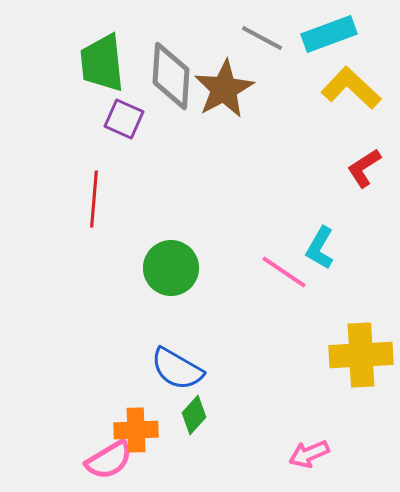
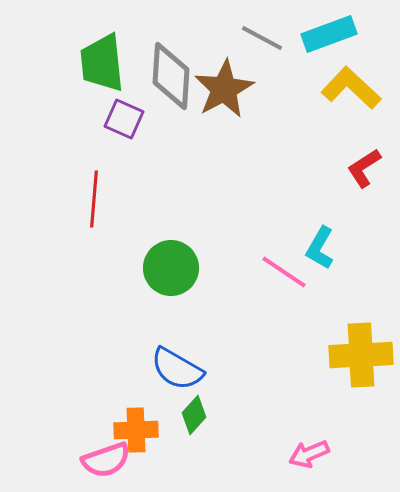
pink semicircle: moved 3 px left; rotated 12 degrees clockwise
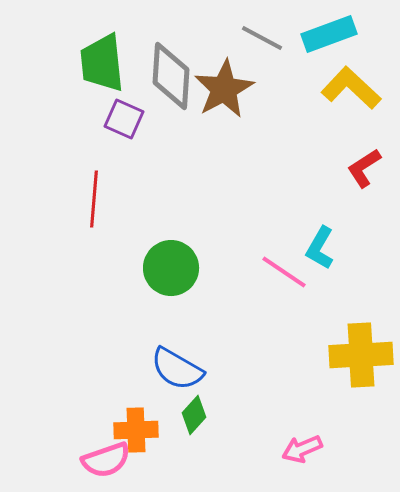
pink arrow: moved 7 px left, 5 px up
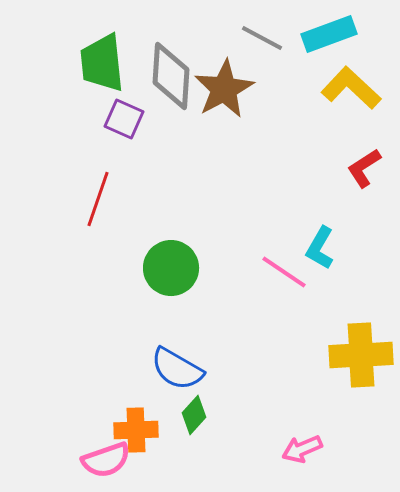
red line: moved 4 px right; rotated 14 degrees clockwise
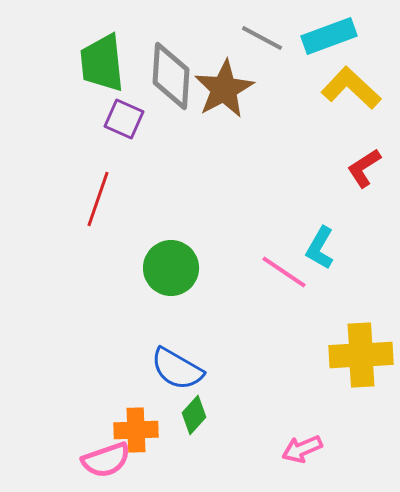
cyan rectangle: moved 2 px down
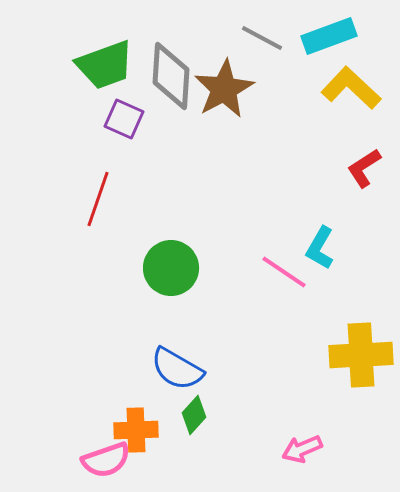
green trapezoid: moved 3 px right, 2 px down; rotated 104 degrees counterclockwise
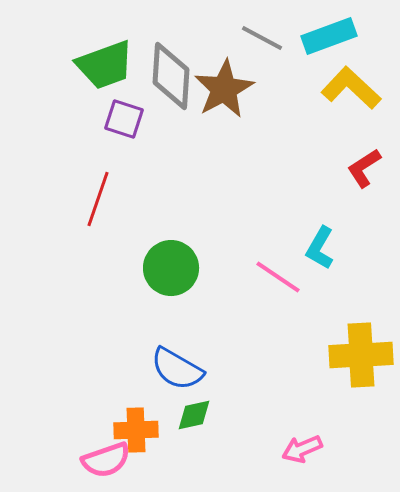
purple square: rotated 6 degrees counterclockwise
pink line: moved 6 px left, 5 px down
green diamond: rotated 36 degrees clockwise
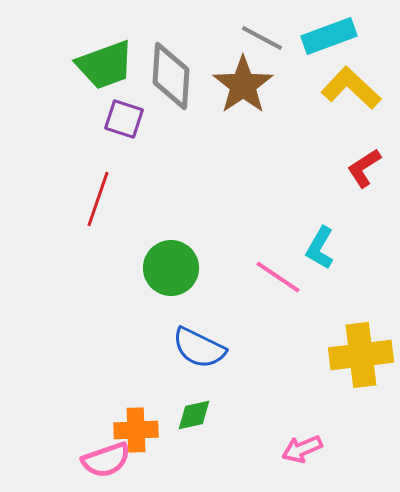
brown star: moved 19 px right, 4 px up; rotated 6 degrees counterclockwise
yellow cross: rotated 4 degrees counterclockwise
blue semicircle: moved 22 px right, 21 px up; rotated 4 degrees counterclockwise
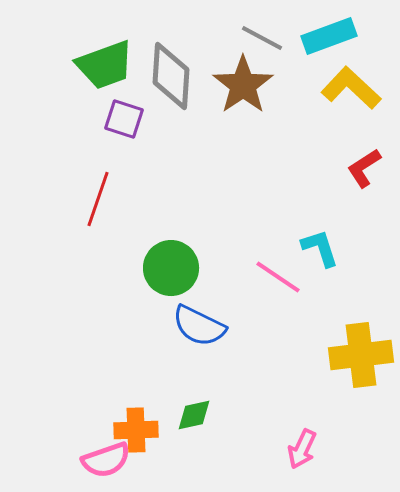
cyan L-shape: rotated 132 degrees clockwise
blue semicircle: moved 22 px up
pink arrow: rotated 42 degrees counterclockwise
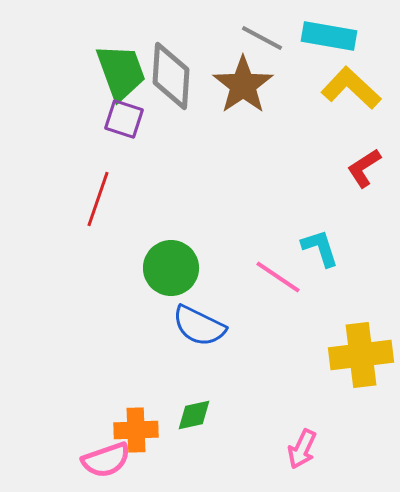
cyan rectangle: rotated 30 degrees clockwise
green trapezoid: moved 16 px right, 7 px down; rotated 90 degrees counterclockwise
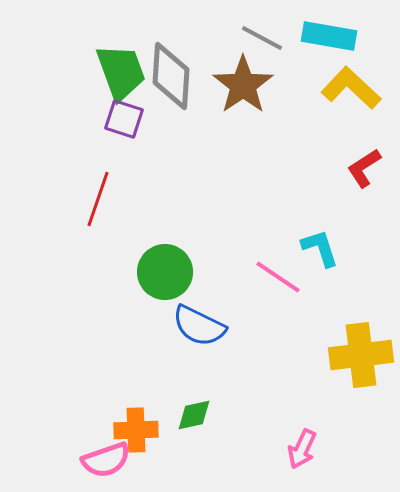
green circle: moved 6 px left, 4 px down
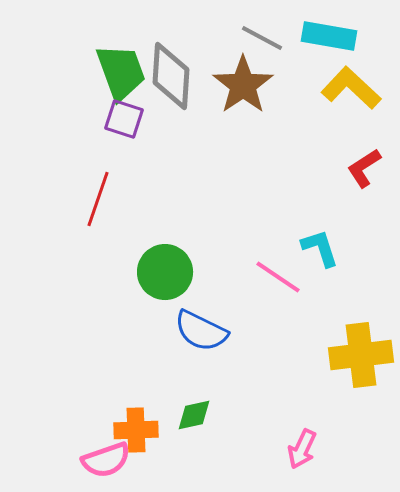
blue semicircle: moved 2 px right, 5 px down
